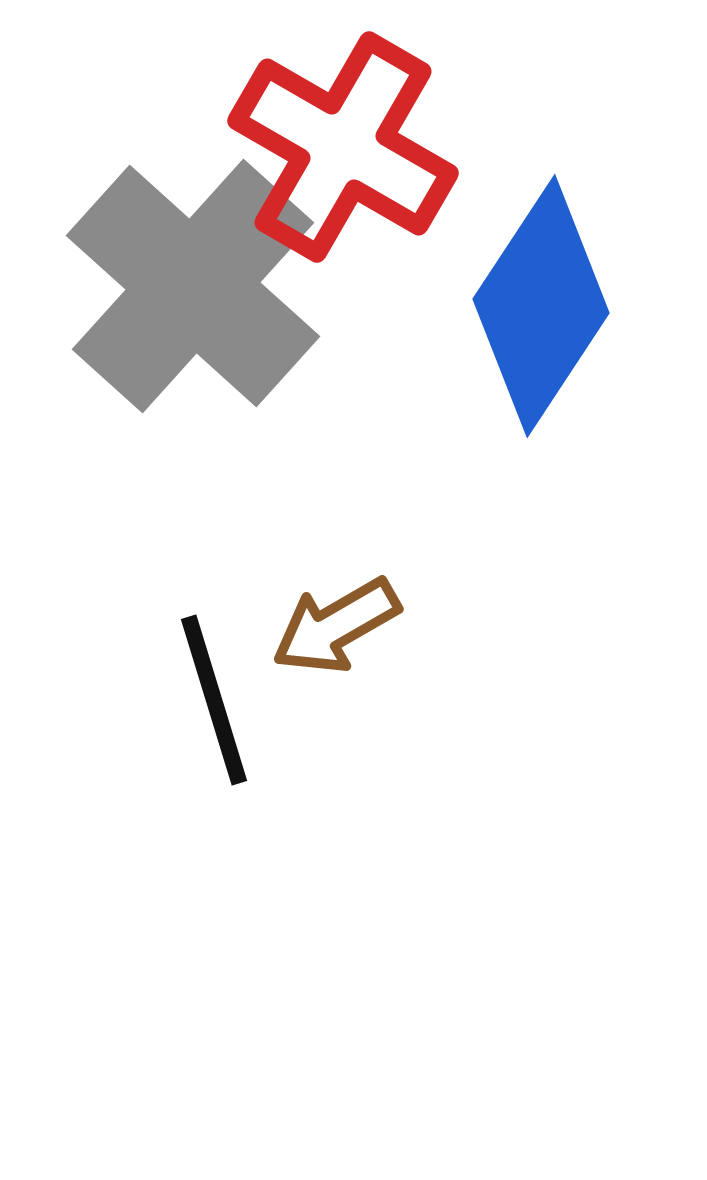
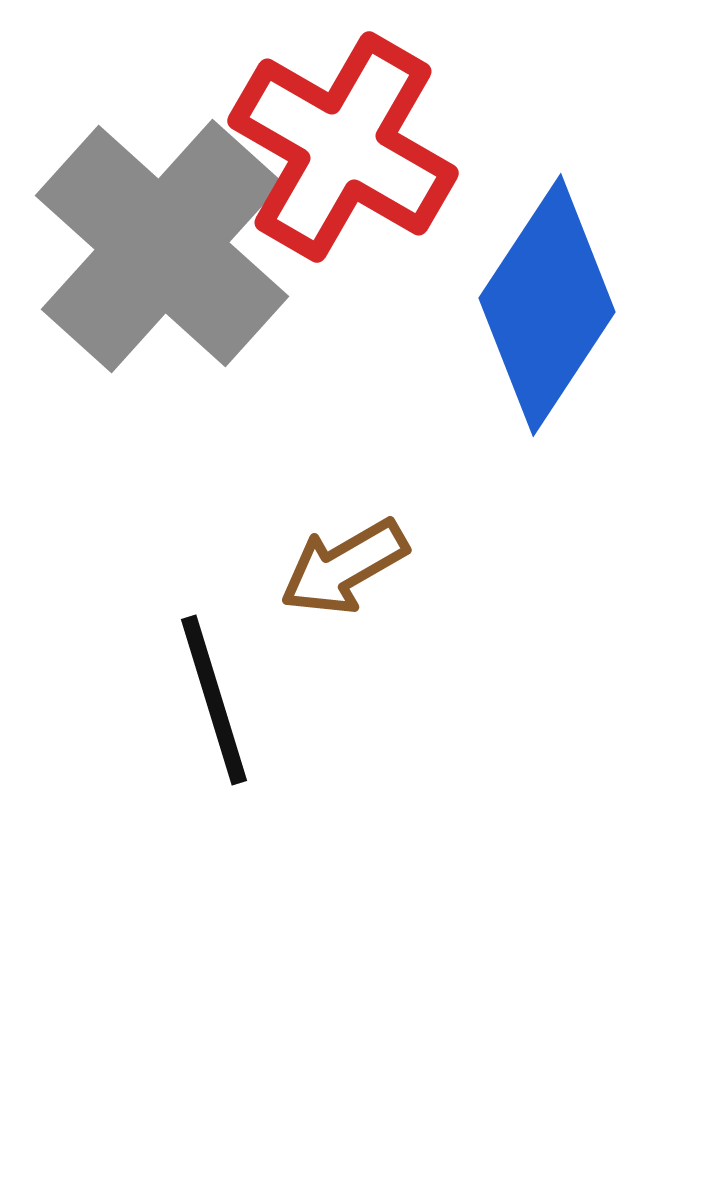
gray cross: moved 31 px left, 40 px up
blue diamond: moved 6 px right, 1 px up
brown arrow: moved 8 px right, 59 px up
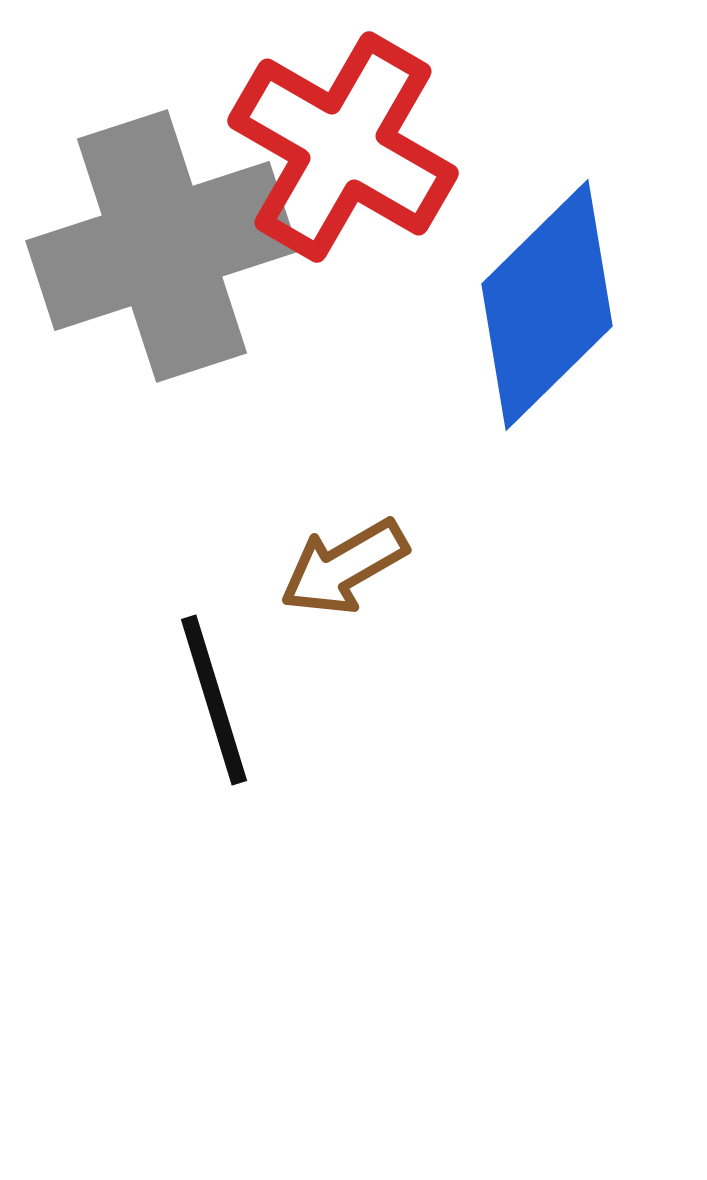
gray cross: rotated 30 degrees clockwise
blue diamond: rotated 12 degrees clockwise
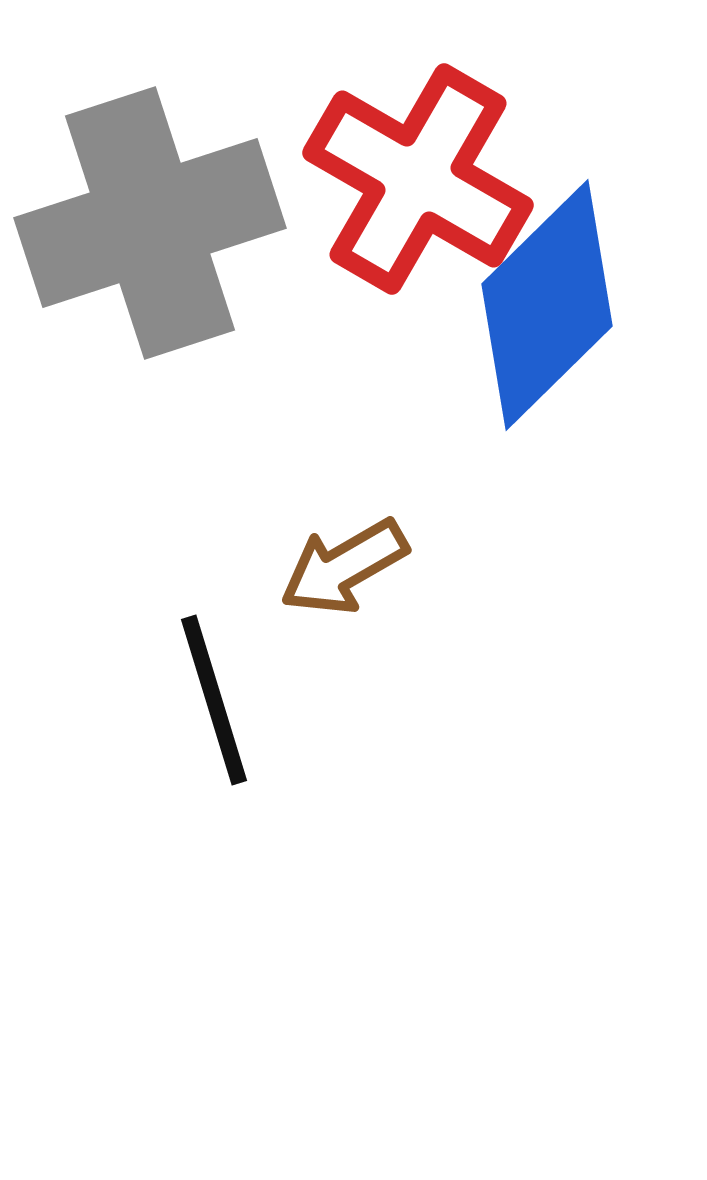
red cross: moved 75 px right, 32 px down
gray cross: moved 12 px left, 23 px up
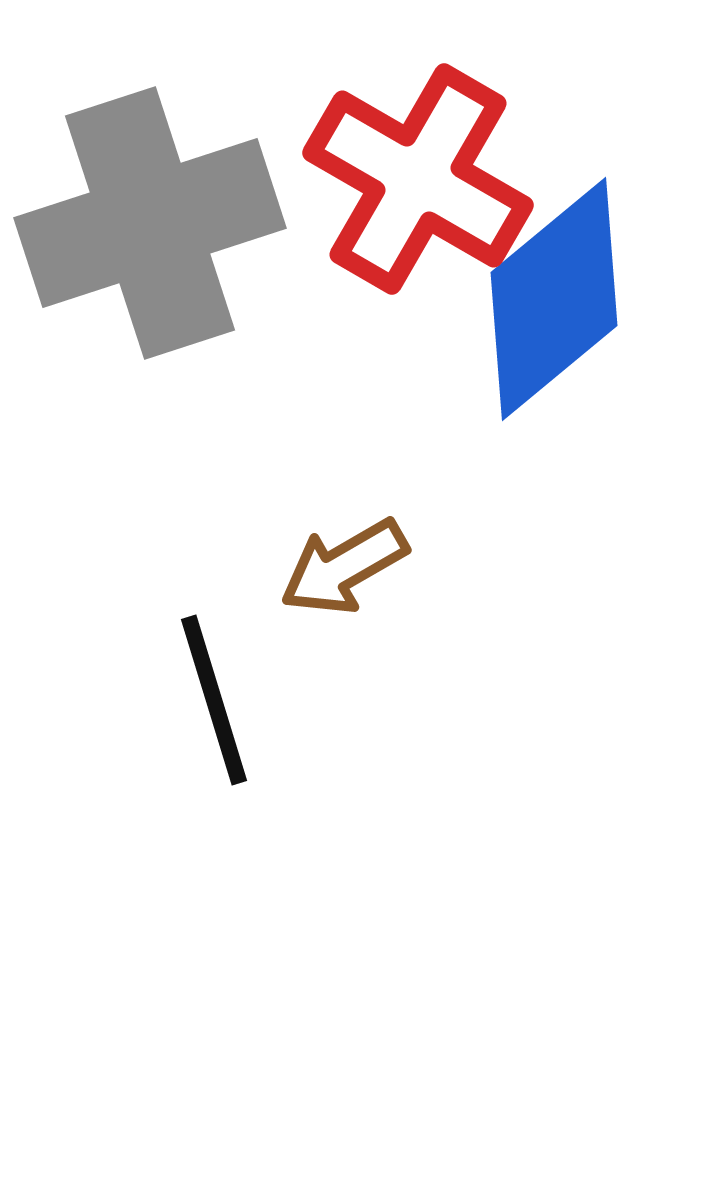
blue diamond: moved 7 px right, 6 px up; rotated 5 degrees clockwise
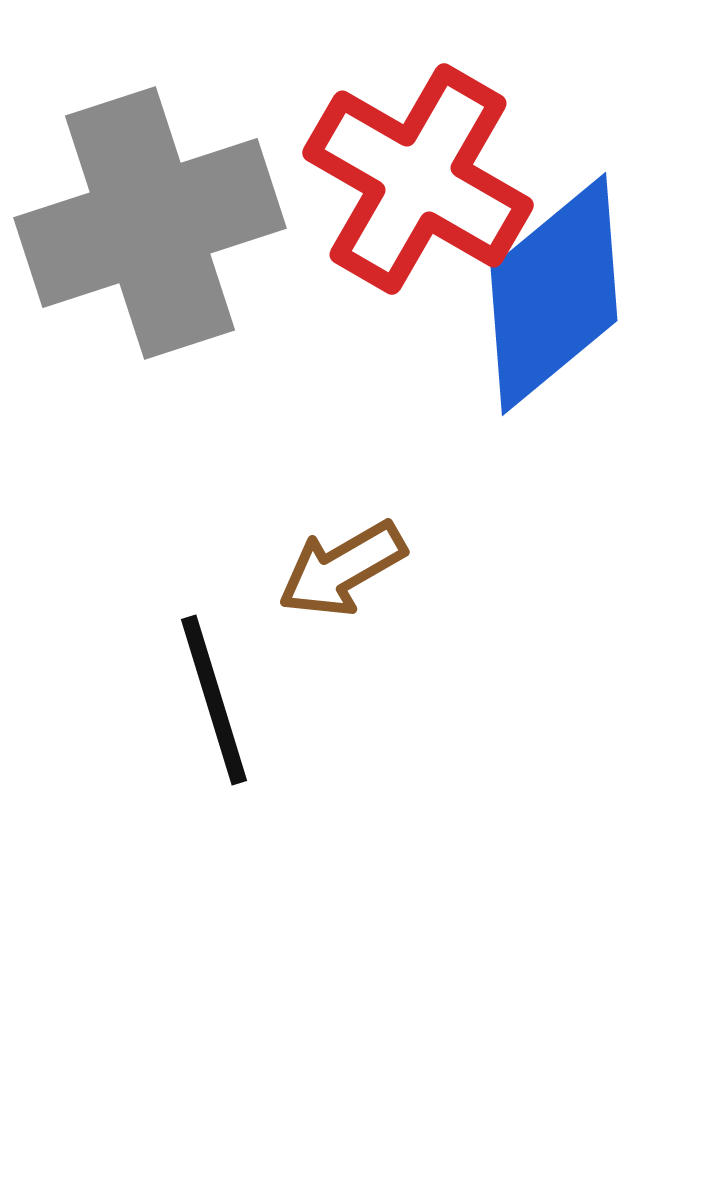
blue diamond: moved 5 px up
brown arrow: moved 2 px left, 2 px down
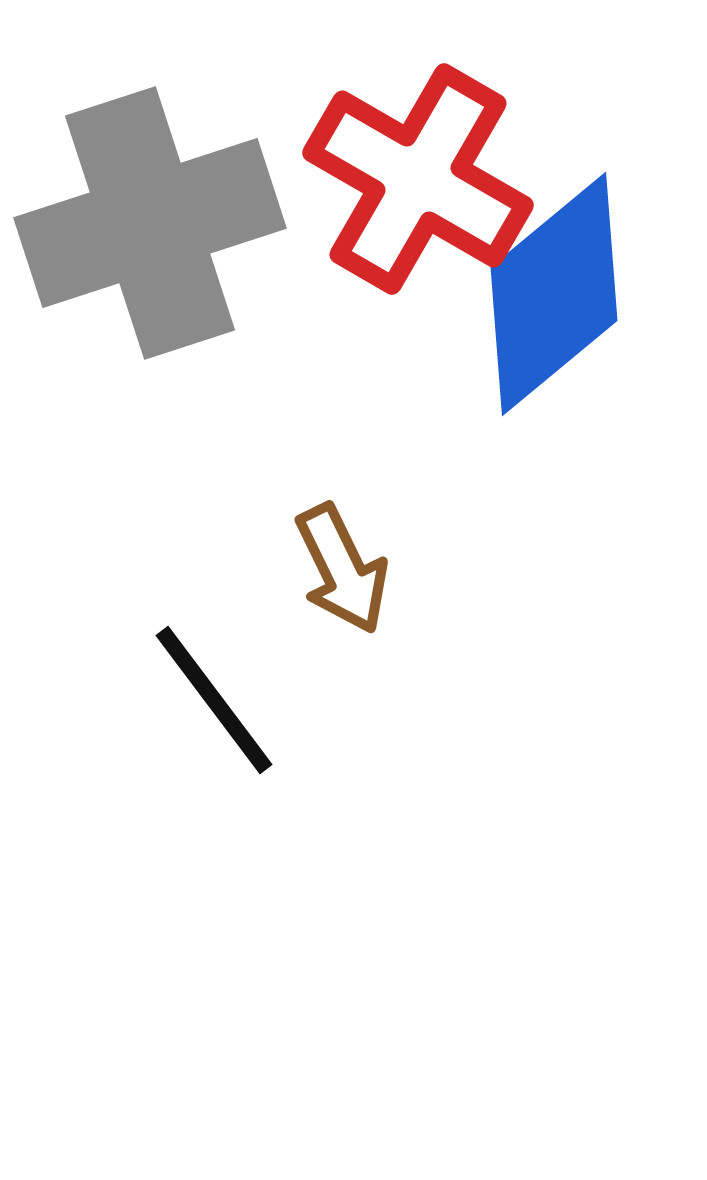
brown arrow: rotated 86 degrees counterclockwise
black line: rotated 20 degrees counterclockwise
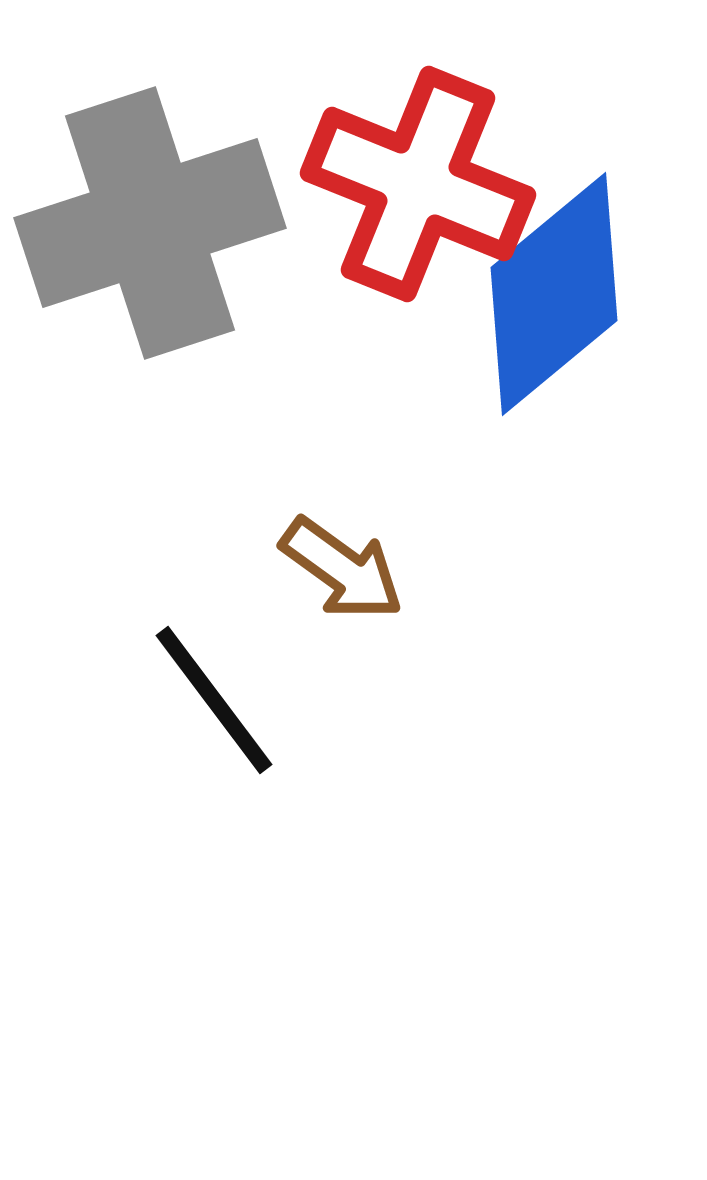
red cross: moved 5 px down; rotated 8 degrees counterclockwise
brown arrow: rotated 28 degrees counterclockwise
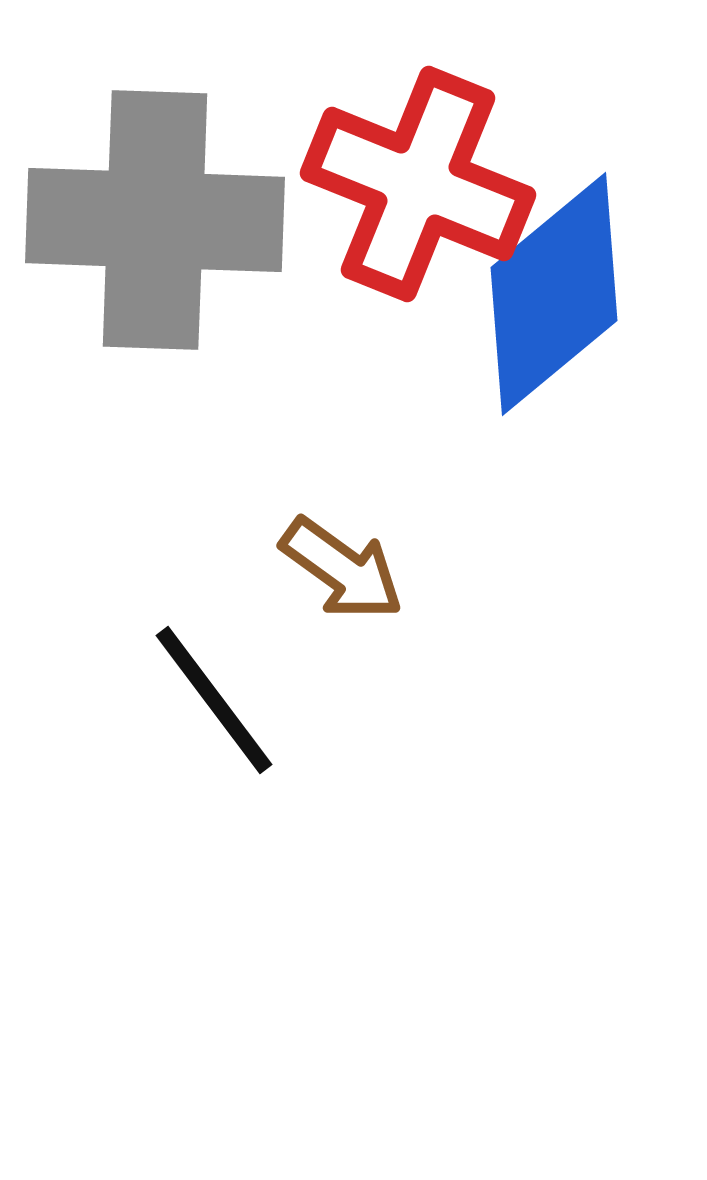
gray cross: moved 5 px right, 3 px up; rotated 20 degrees clockwise
